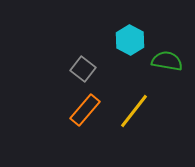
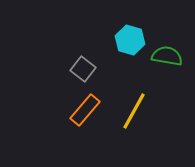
cyan hexagon: rotated 12 degrees counterclockwise
green semicircle: moved 5 px up
yellow line: rotated 9 degrees counterclockwise
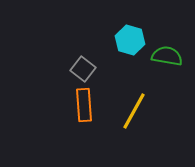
orange rectangle: moved 1 px left, 5 px up; rotated 44 degrees counterclockwise
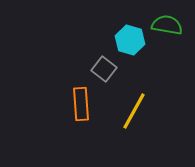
green semicircle: moved 31 px up
gray square: moved 21 px right
orange rectangle: moved 3 px left, 1 px up
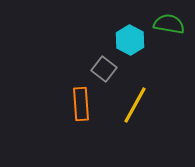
green semicircle: moved 2 px right, 1 px up
cyan hexagon: rotated 12 degrees clockwise
yellow line: moved 1 px right, 6 px up
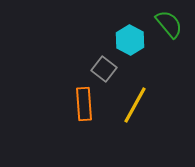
green semicircle: rotated 40 degrees clockwise
orange rectangle: moved 3 px right
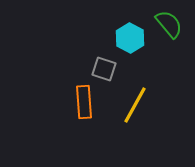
cyan hexagon: moved 2 px up
gray square: rotated 20 degrees counterclockwise
orange rectangle: moved 2 px up
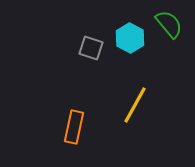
gray square: moved 13 px left, 21 px up
orange rectangle: moved 10 px left, 25 px down; rotated 16 degrees clockwise
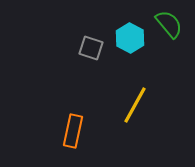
orange rectangle: moved 1 px left, 4 px down
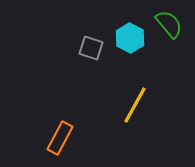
orange rectangle: moved 13 px left, 7 px down; rotated 16 degrees clockwise
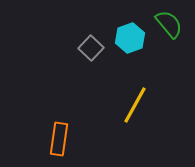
cyan hexagon: rotated 12 degrees clockwise
gray square: rotated 25 degrees clockwise
orange rectangle: moved 1 px left, 1 px down; rotated 20 degrees counterclockwise
